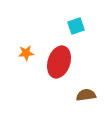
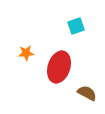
red ellipse: moved 5 px down
brown semicircle: moved 1 px right, 2 px up; rotated 36 degrees clockwise
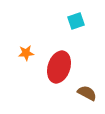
cyan square: moved 5 px up
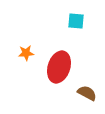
cyan square: rotated 24 degrees clockwise
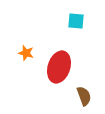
orange star: rotated 21 degrees clockwise
brown semicircle: moved 3 px left, 3 px down; rotated 42 degrees clockwise
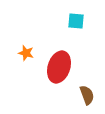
brown semicircle: moved 3 px right, 1 px up
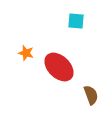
red ellipse: rotated 64 degrees counterclockwise
brown semicircle: moved 4 px right
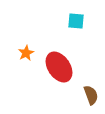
orange star: rotated 28 degrees clockwise
red ellipse: rotated 12 degrees clockwise
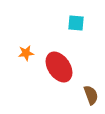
cyan square: moved 2 px down
orange star: rotated 21 degrees clockwise
